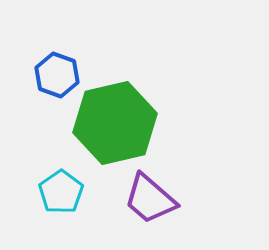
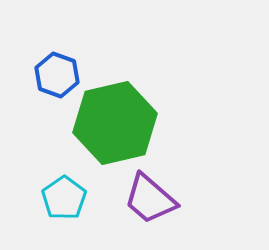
cyan pentagon: moved 3 px right, 6 px down
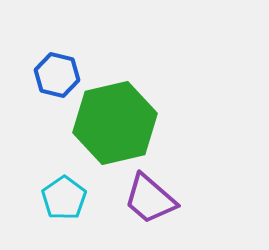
blue hexagon: rotated 6 degrees counterclockwise
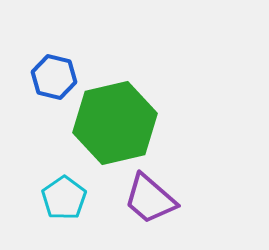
blue hexagon: moved 3 px left, 2 px down
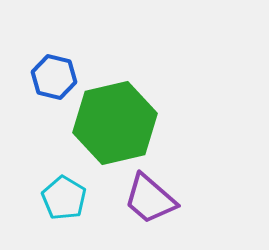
cyan pentagon: rotated 6 degrees counterclockwise
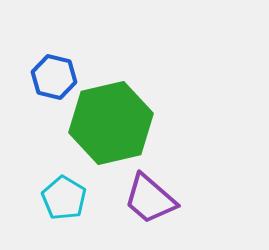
green hexagon: moved 4 px left
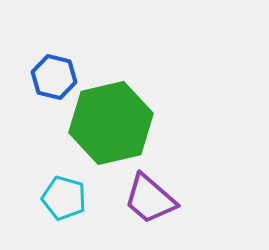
cyan pentagon: rotated 15 degrees counterclockwise
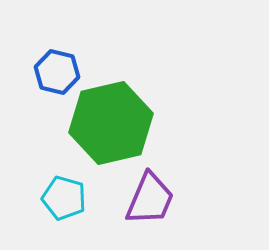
blue hexagon: moved 3 px right, 5 px up
purple trapezoid: rotated 108 degrees counterclockwise
